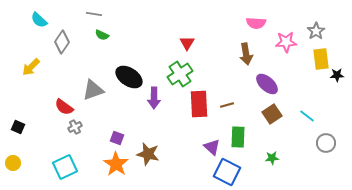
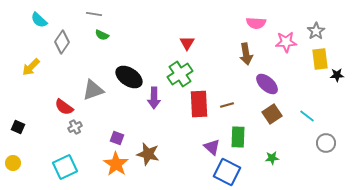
yellow rectangle: moved 1 px left
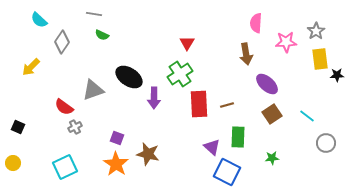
pink semicircle: rotated 90 degrees clockwise
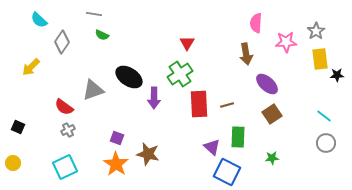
cyan line: moved 17 px right
gray cross: moved 7 px left, 3 px down
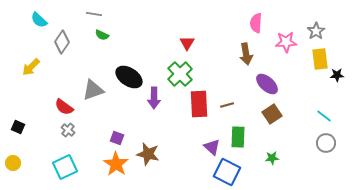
green cross: rotated 10 degrees counterclockwise
gray cross: rotated 24 degrees counterclockwise
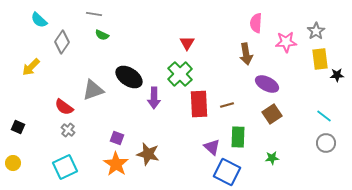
purple ellipse: rotated 15 degrees counterclockwise
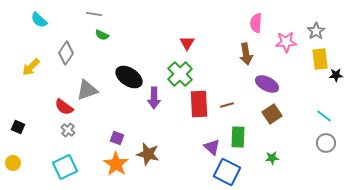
gray diamond: moved 4 px right, 11 px down
black star: moved 1 px left
gray triangle: moved 6 px left
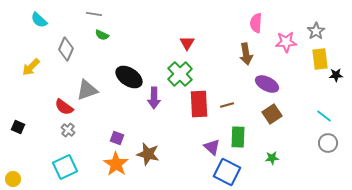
gray diamond: moved 4 px up; rotated 10 degrees counterclockwise
gray circle: moved 2 px right
yellow circle: moved 16 px down
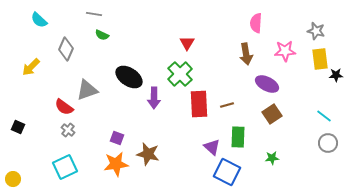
gray star: rotated 24 degrees counterclockwise
pink star: moved 1 px left, 9 px down
orange star: rotated 30 degrees clockwise
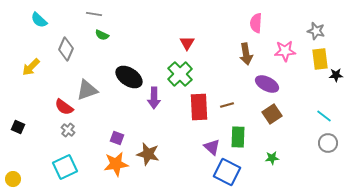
red rectangle: moved 3 px down
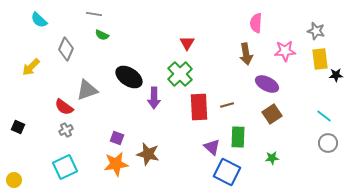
gray cross: moved 2 px left; rotated 24 degrees clockwise
yellow circle: moved 1 px right, 1 px down
